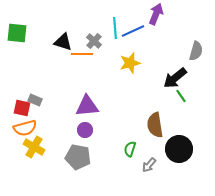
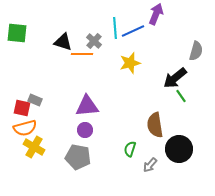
gray arrow: moved 1 px right
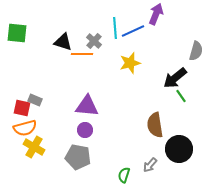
purple triangle: rotated 10 degrees clockwise
green semicircle: moved 6 px left, 26 px down
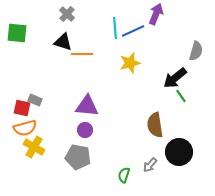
gray cross: moved 27 px left, 27 px up
black circle: moved 3 px down
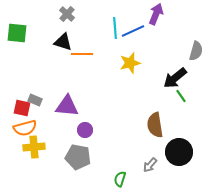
purple triangle: moved 20 px left
yellow cross: rotated 35 degrees counterclockwise
green semicircle: moved 4 px left, 4 px down
